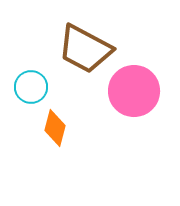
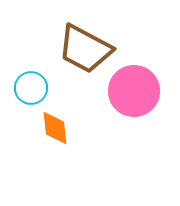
cyan circle: moved 1 px down
orange diamond: rotated 21 degrees counterclockwise
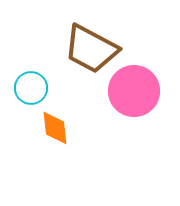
brown trapezoid: moved 6 px right
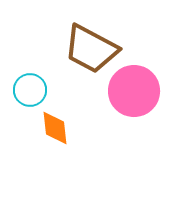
cyan circle: moved 1 px left, 2 px down
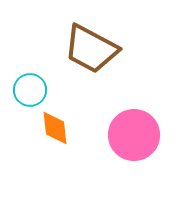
pink circle: moved 44 px down
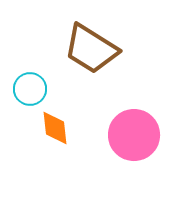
brown trapezoid: rotated 4 degrees clockwise
cyan circle: moved 1 px up
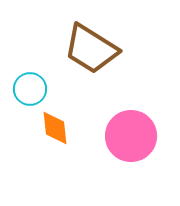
pink circle: moved 3 px left, 1 px down
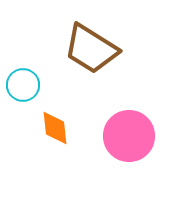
cyan circle: moved 7 px left, 4 px up
pink circle: moved 2 px left
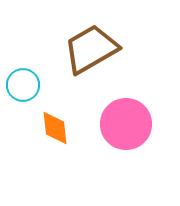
brown trapezoid: rotated 118 degrees clockwise
pink circle: moved 3 px left, 12 px up
